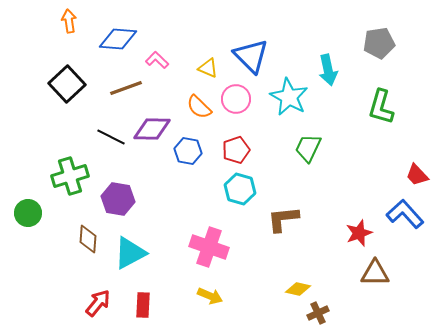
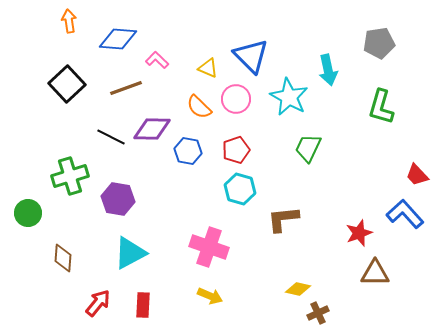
brown diamond: moved 25 px left, 19 px down
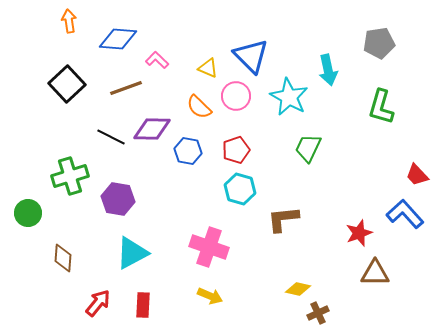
pink circle: moved 3 px up
cyan triangle: moved 2 px right
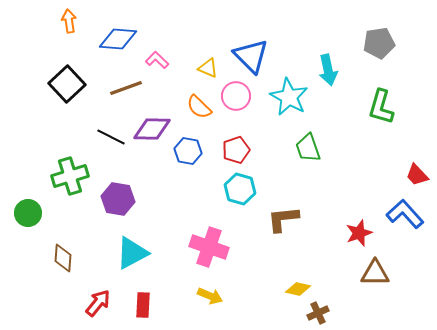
green trapezoid: rotated 44 degrees counterclockwise
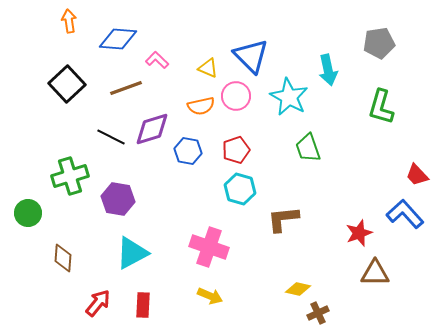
orange semicircle: moved 2 px right, 1 px up; rotated 56 degrees counterclockwise
purple diamond: rotated 18 degrees counterclockwise
